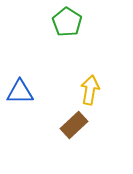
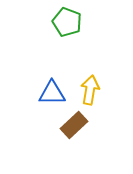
green pentagon: rotated 12 degrees counterclockwise
blue triangle: moved 32 px right, 1 px down
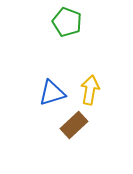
blue triangle: rotated 16 degrees counterclockwise
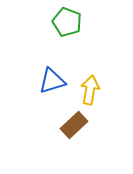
blue triangle: moved 12 px up
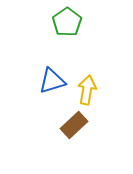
green pentagon: rotated 16 degrees clockwise
yellow arrow: moved 3 px left
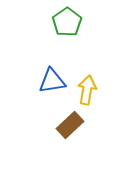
blue triangle: rotated 8 degrees clockwise
brown rectangle: moved 4 px left
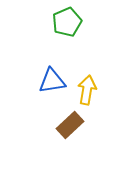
green pentagon: rotated 12 degrees clockwise
